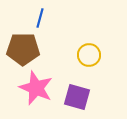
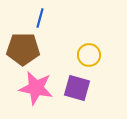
pink star: rotated 12 degrees counterclockwise
purple square: moved 9 px up
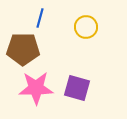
yellow circle: moved 3 px left, 28 px up
pink star: rotated 12 degrees counterclockwise
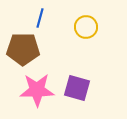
pink star: moved 1 px right, 2 px down
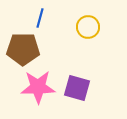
yellow circle: moved 2 px right
pink star: moved 1 px right, 3 px up
